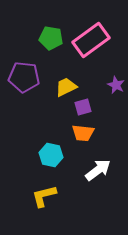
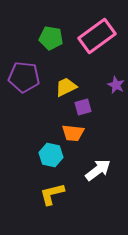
pink rectangle: moved 6 px right, 4 px up
orange trapezoid: moved 10 px left
yellow L-shape: moved 8 px right, 2 px up
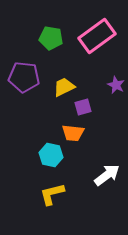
yellow trapezoid: moved 2 px left
white arrow: moved 9 px right, 5 px down
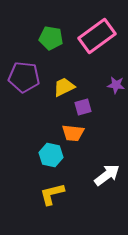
purple star: rotated 18 degrees counterclockwise
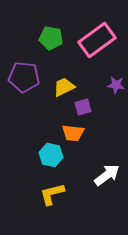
pink rectangle: moved 4 px down
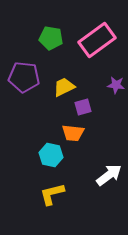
white arrow: moved 2 px right
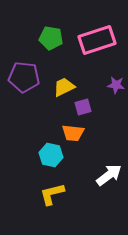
pink rectangle: rotated 18 degrees clockwise
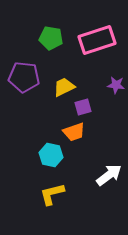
orange trapezoid: moved 1 px right, 1 px up; rotated 25 degrees counterclockwise
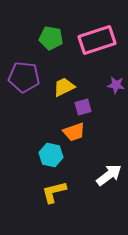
yellow L-shape: moved 2 px right, 2 px up
